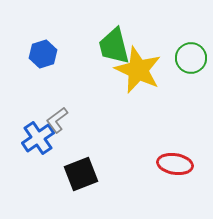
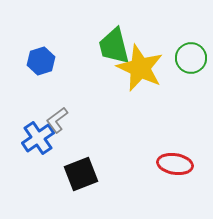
blue hexagon: moved 2 px left, 7 px down
yellow star: moved 2 px right, 2 px up
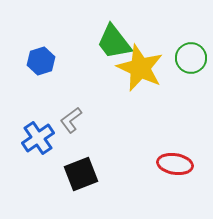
green trapezoid: moved 4 px up; rotated 24 degrees counterclockwise
gray L-shape: moved 14 px right
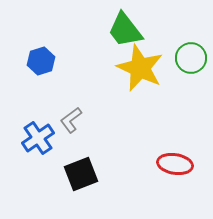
green trapezoid: moved 11 px right, 12 px up
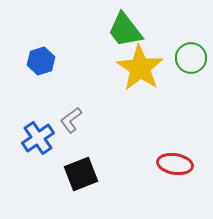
yellow star: rotated 9 degrees clockwise
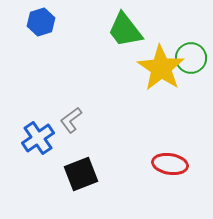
blue hexagon: moved 39 px up
yellow star: moved 21 px right
red ellipse: moved 5 px left
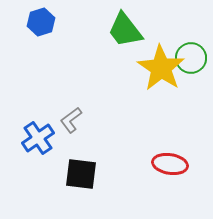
black square: rotated 28 degrees clockwise
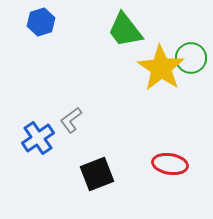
black square: moved 16 px right; rotated 28 degrees counterclockwise
